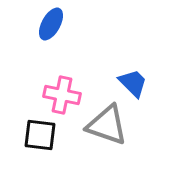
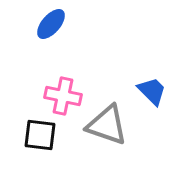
blue ellipse: rotated 12 degrees clockwise
blue trapezoid: moved 19 px right, 8 px down
pink cross: moved 1 px right, 1 px down
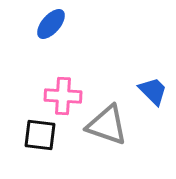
blue trapezoid: moved 1 px right
pink cross: rotated 9 degrees counterclockwise
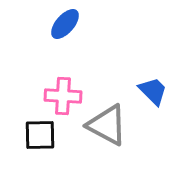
blue ellipse: moved 14 px right
gray triangle: rotated 9 degrees clockwise
black square: rotated 8 degrees counterclockwise
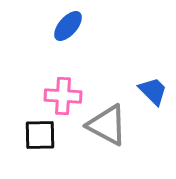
blue ellipse: moved 3 px right, 2 px down
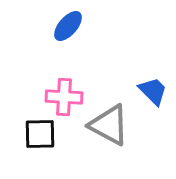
pink cross: moved 1 px right, 1 px down
gray triangle: moved 2 px right
black square: moved 1 px up
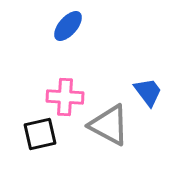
blue trapezoid: moved 5 px left, 1 px down; rotated 8 degrees clockwise
pink cross: moved 1 px right
black square: rotated 12 degrees counterclockwise
